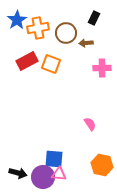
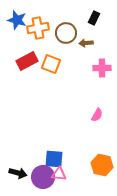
blue star: rotated 24 degrees counterclockwise
pink semicircle: moved 7 px right, 9 px up; rotated 64 degrees clockwise
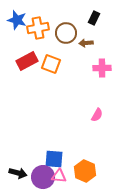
orange hexagon: moved 17 px left, 6 px down; rotated 10 degrees clockwise
pink triangle: moved 2 px down
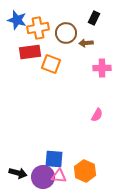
red rectangle: moved 3 px right, 9 px up; rotated 20 degrees clockwise
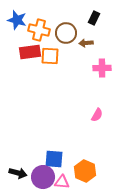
orange cross: moved 1 px right, 2 px down; rotated 25 degrees clockwise
orange square: moved 1 px left, 8 px up; rotated 18 degrees counterclockwise
pink triangle: moved 3 px right, 6 px down
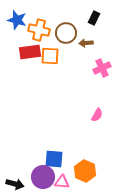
pink cross: rotated 24 degrees counterclockwise
black arrow: moved 3 px left, 11 px down
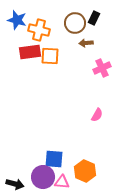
brown circle: moved 9 px right, 10 px up
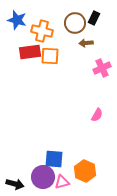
orange cross: moved 3 px right, 1 px down
pink triangle: rotated 21 degrees counterclockwise
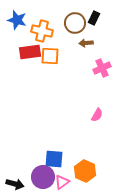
pink triangle: rotated 21 degrees counterclockwise
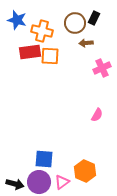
blue square: moved 10 px left
purple circle: moved 4 px left, 5 px down
